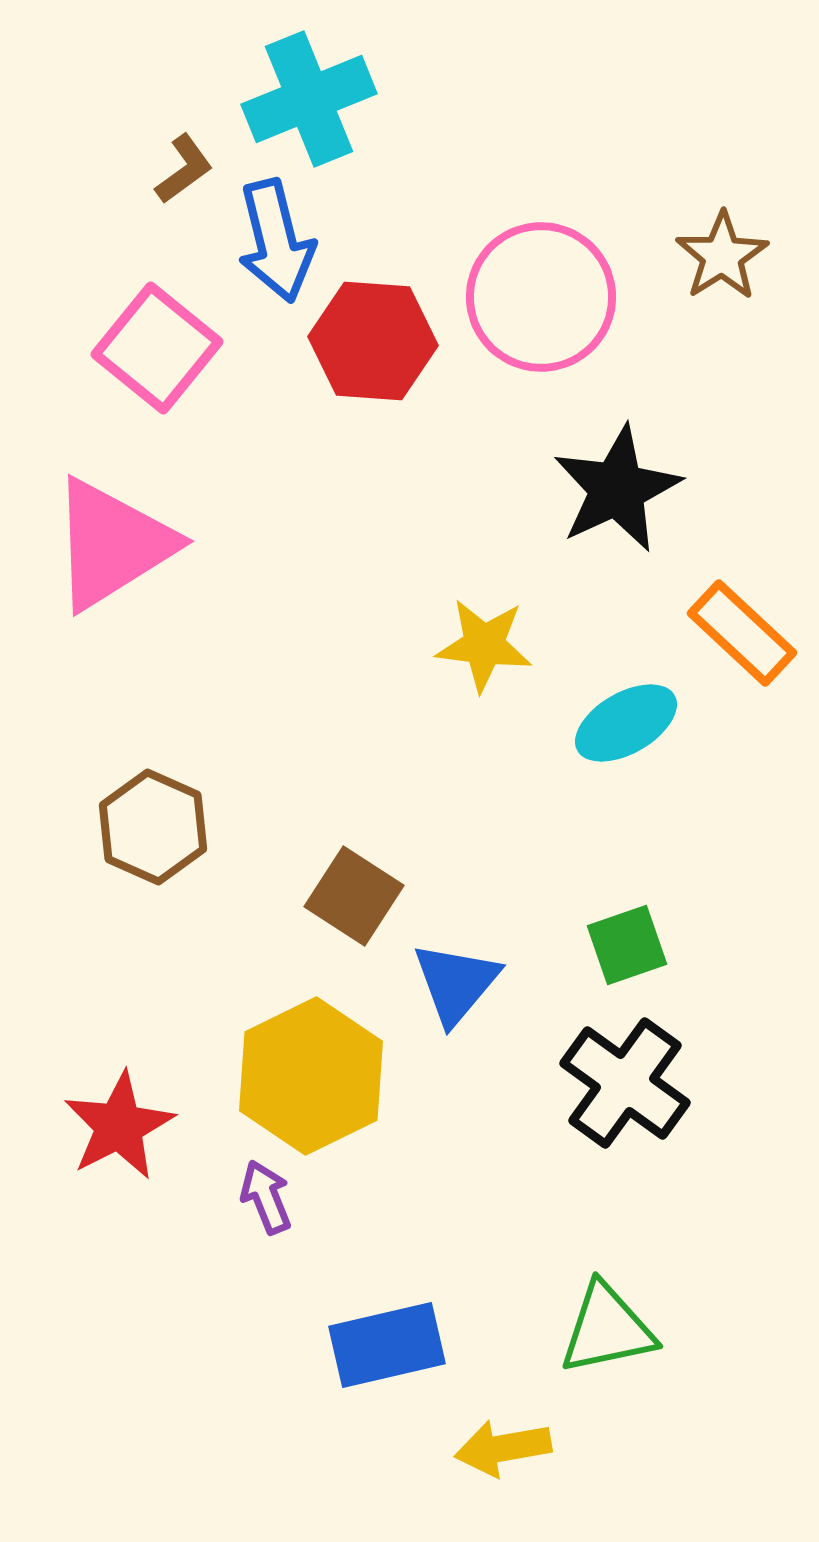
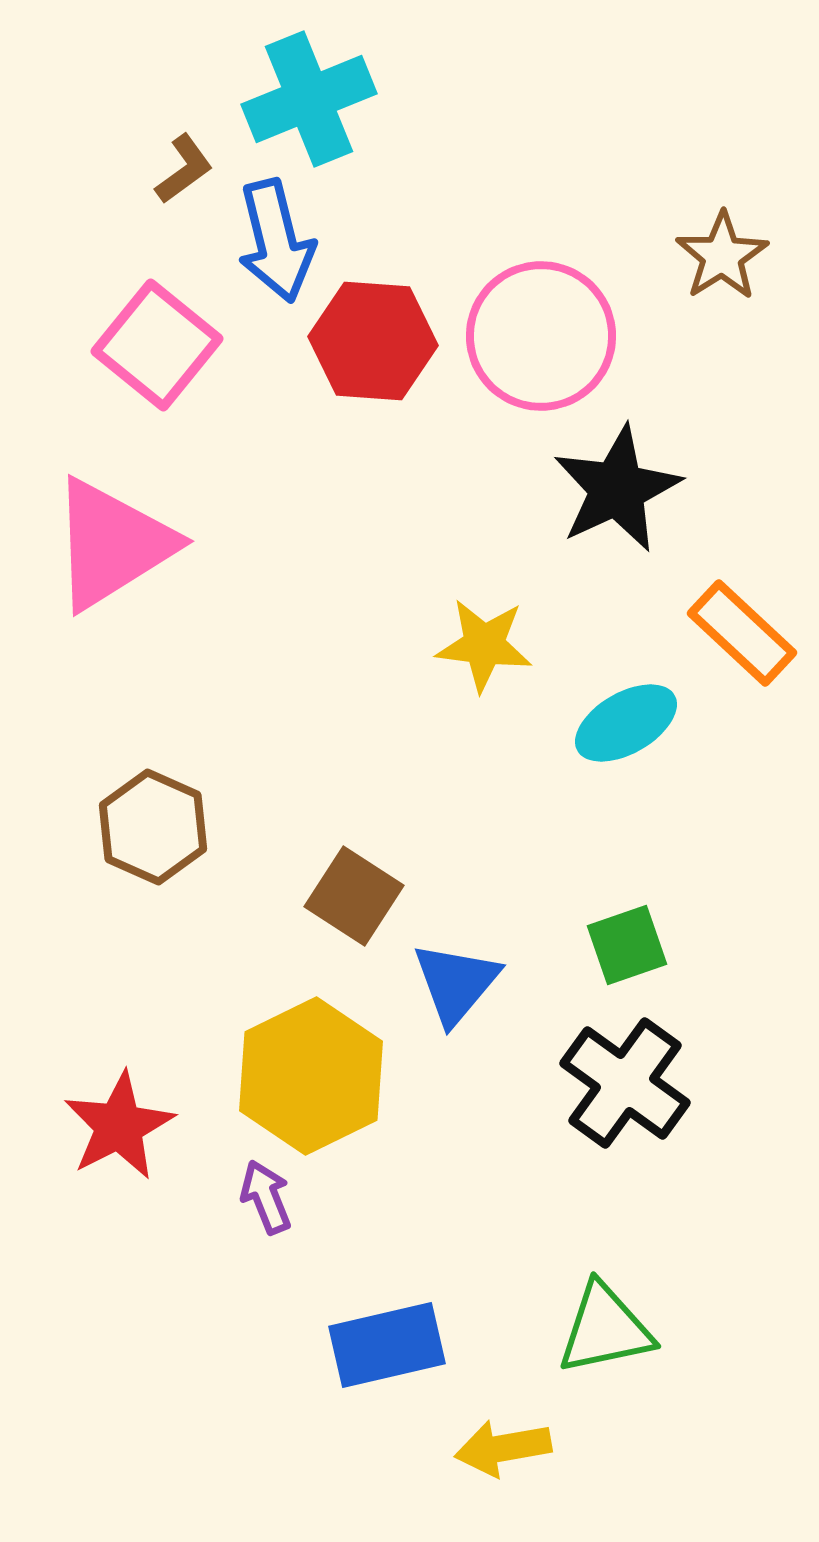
pink circle: moved 39 px down
pink square: moved 3 px up
green triangle: moved 2 px left
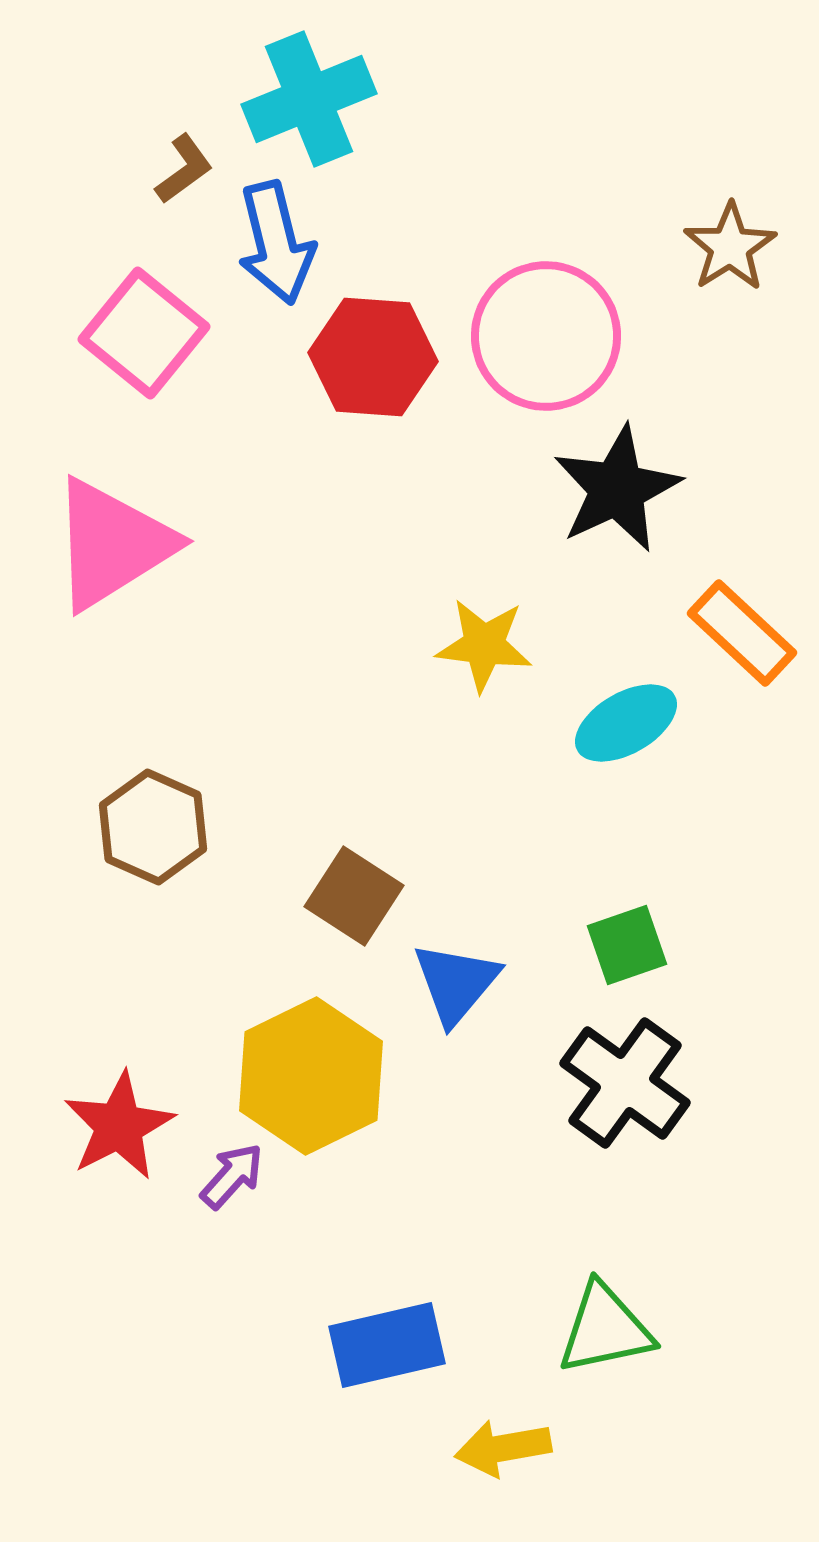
blue arrow: moved 2 px down
brown star: moved 8 px right, 9 px up
pink circle: moved 5 px right
red hexagon: moved 16 px down
pink square: moved 13 px left, 12 px up
purple arrow: moved 34 px left, 21 px up; rotated 64 degrees clockwise
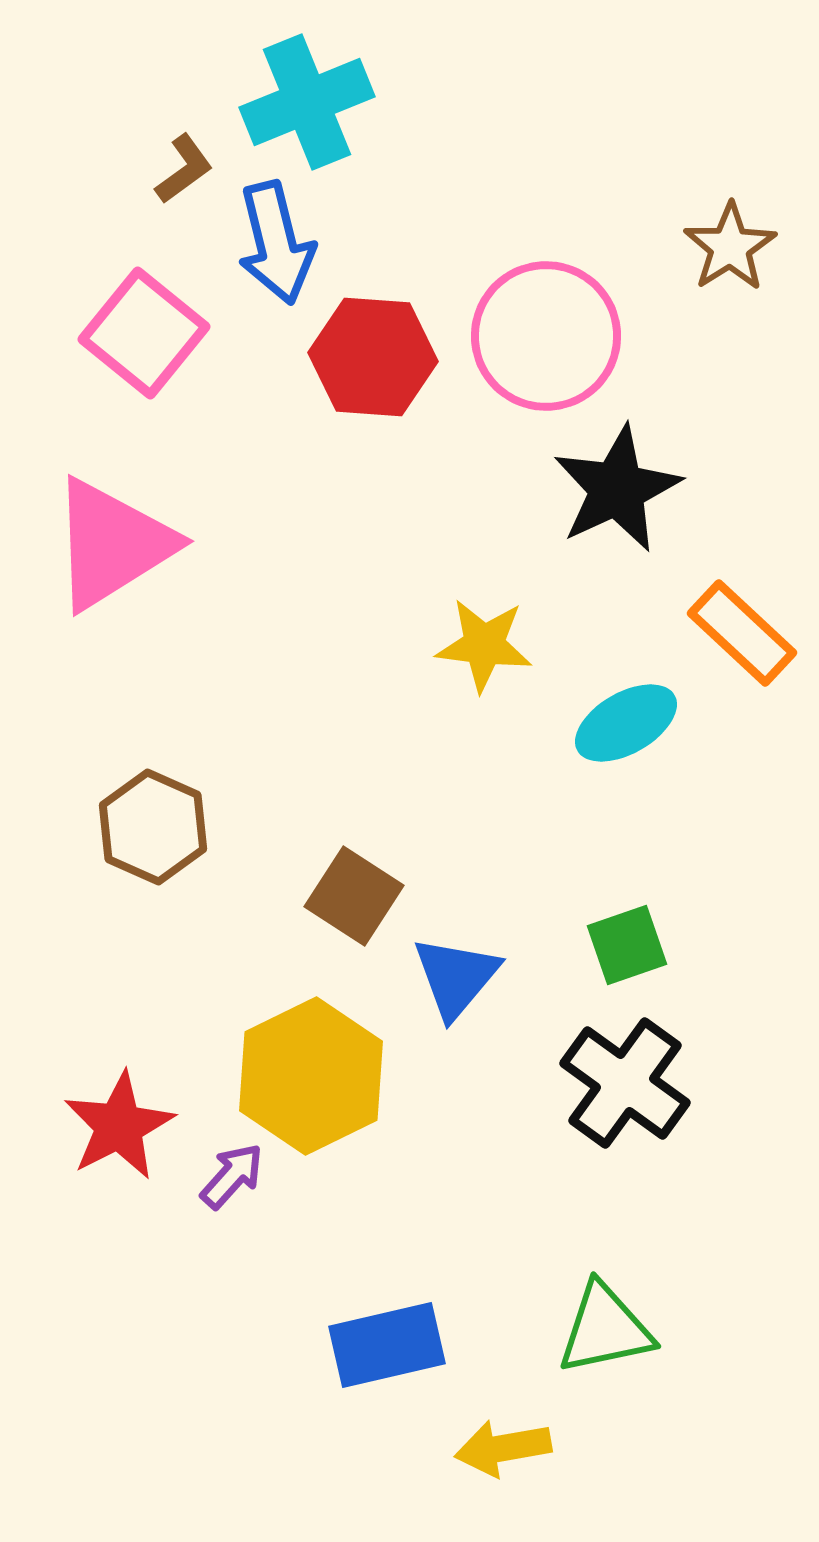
cyan cross: moved 2 px left, 3 px down
blue triangle: moved 6 px up
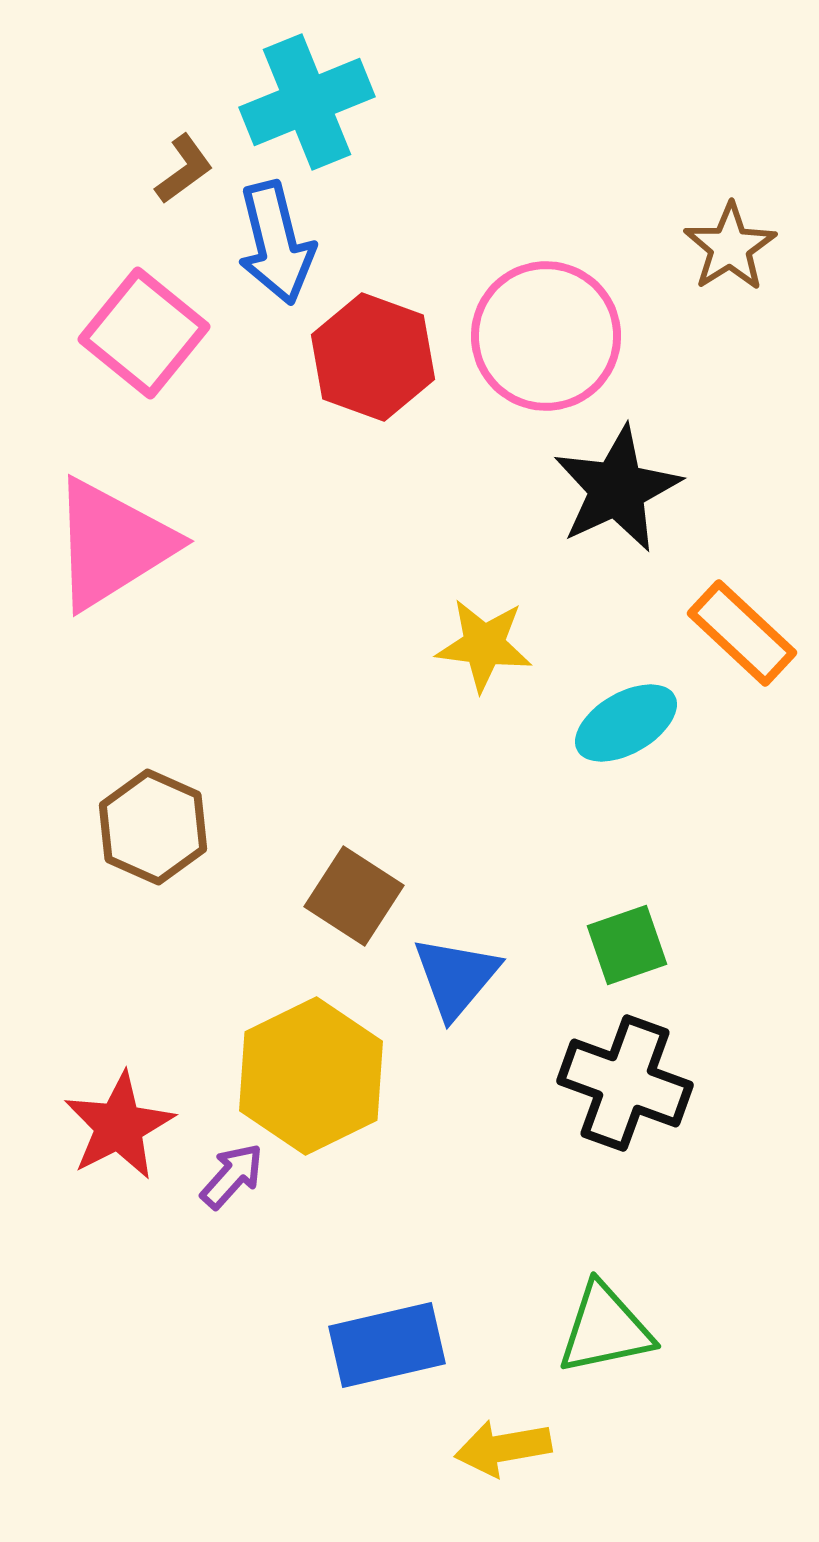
red hexagon: rotated 16 degrees clockwise
black cross: rotated 16 degrees counterclockwise
